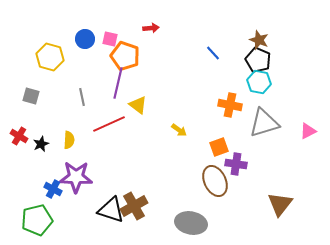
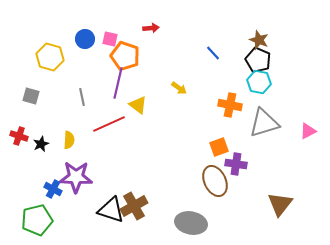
yellow arrow: moved 42 px up
red cross: rotated 12 degrees counterclockwise
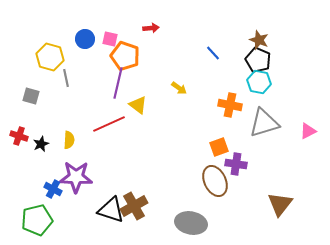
gray line: moved 16 px left, 19 px up
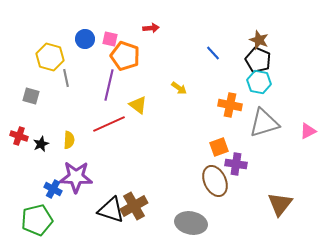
purple line: moved 9 px left, 2 px down
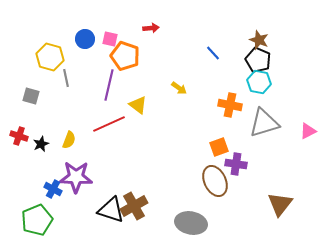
yellow semicircle: rotated 18 degrees clockwise
green pentagon: rotated 8 degrees counterclockwise
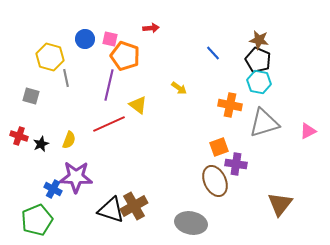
brown star: rotated 12 degrees counterclockwise
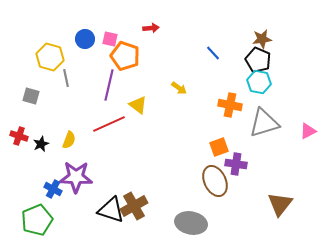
brown star: moved 3 px right, 1 px up; rotated 18 degrees counterclockwise
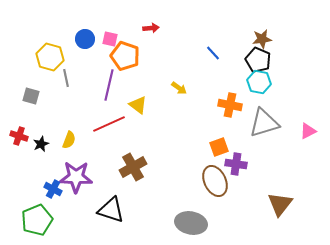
brown cross: moved 1 px left, 39 px up
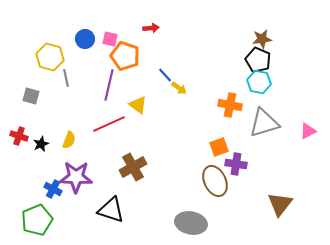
blue line: moved 48 px left, 22 px down
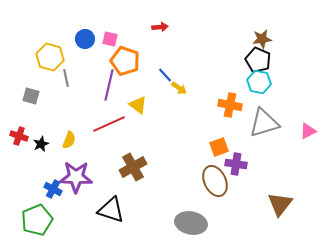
red arrow: moved 9 px right, 1 px up
orange pentagon: moved 5 px down
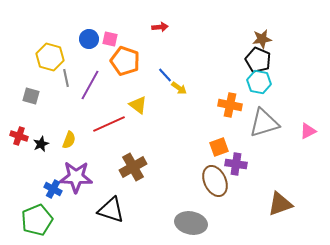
blue circle: moved 4 px right
purple line: moved 19 px left; rotated 16 degrees clockwise
brown triangle: rotated 32 degrees clockwise
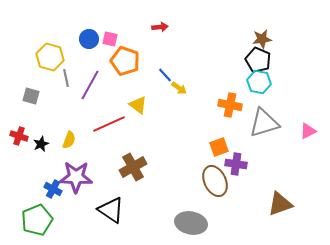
black triangle: rotated 16 degrees clockwise
